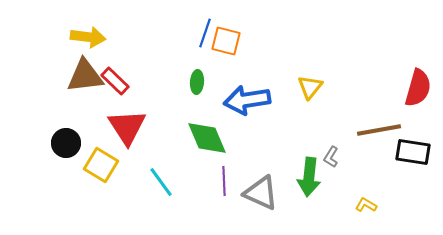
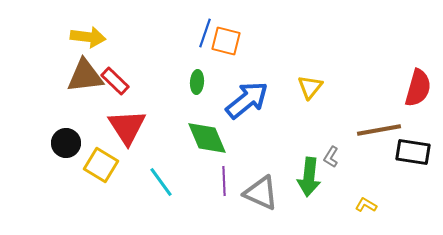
blue arrow: rotated 150 degrees clockwise
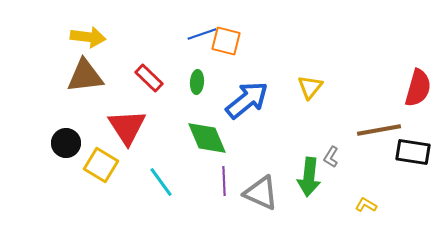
blue line: moved 3 px left, 1 px down; rotated 52 degrees clockwise
red rectangle: moved 34 px right, 3 px up
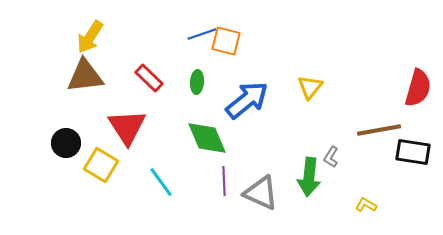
yellow arrow: moved 2 px right; rotated 116 degrees clockwise
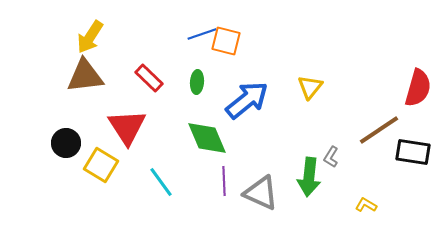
brown line: rotated 24 degrees counterclockwise
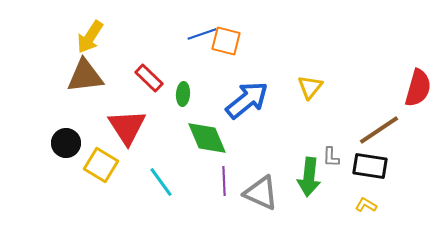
green ellipse: moved 14 px left, 12 px down
black rectangle: moved 43 px left, 14 px down
gray L-shape: rotated 30 degrees counterclockwise
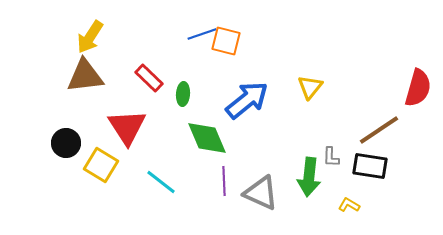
cyan line: rotated 16 degrees counterclockwise
yellow L-shape: moved 17 px left
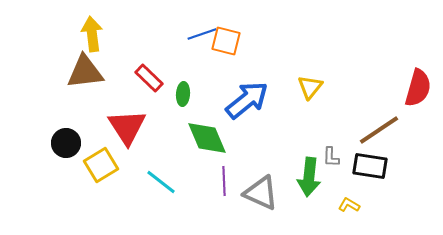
yellow arrow: moved 2 px right, 3 px up; rotated 140 degrees clockwise
brown triangle: moved 4 px up
yellow square: rotated 28 degrees clockwise
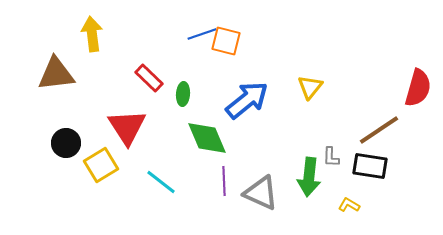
brown triangle: moved 29 px left, 2 px down
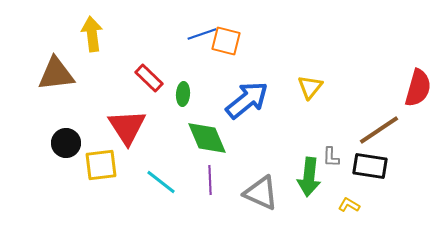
yellow square: rotated 24 degrees clockwise
purple line: moved 14 px left, 1 px up
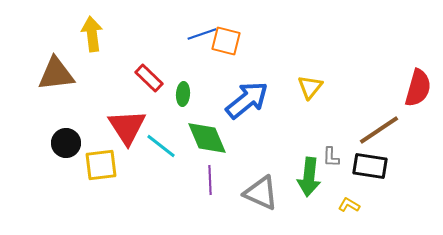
cyan line: moved 36 px up
